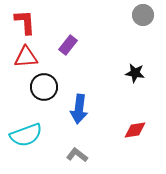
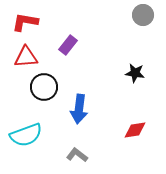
red L-shape: rotated 76 degrees counterclockwise
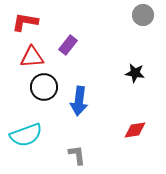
red triangle: moved 6 px right
blue arrow: moved 8 px up
gray L-shape: rotated 45 degrees clockwise
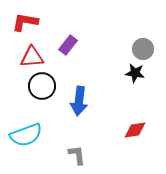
gray circle: moved 34 px down
black circle: moved 2 px left, 1 px up
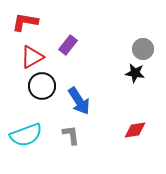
red triangle: rotated 25 degrees counterclockwise
blue arrow: rotated 40 degrees counterclockwise
gray L-shape: moved 6 px left, 20 px up
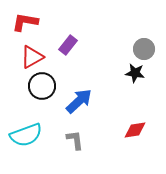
gray circle: moved 1 px right
blue arrow: rotated 100 degrees counterclockwise
gray L-shape: moved 4 px right, 5 px down
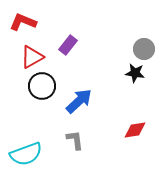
red L-shape: moved 2 px left; rotated 12 degrees clockwise
cyan semicircle: moved 19 px down
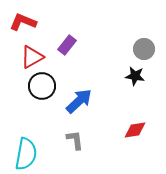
purple rectangle: moved 1 px left
black star: moved 3 px down
cyan semicircle: rotated 60 degrees counterclockwise
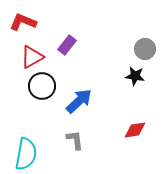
gray circle: moved 1 px right
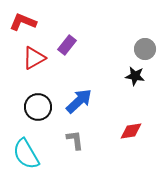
red triangle: moved 2 px right, 1 px down
black circle: moved 4 px left, 21 px down
red diamond: moved 4 px left, 1 px down
cyan semicircle: rotated 140 degrees clockwise
